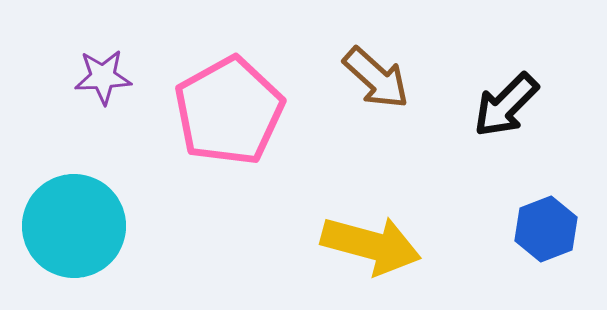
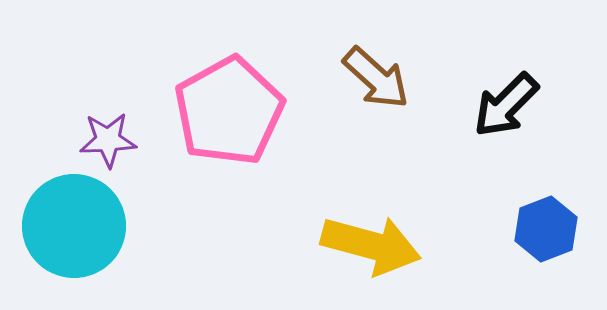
purple star: moved 5 px right, 63 px down
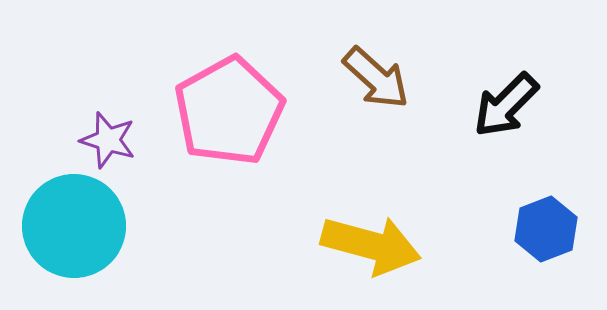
purple star: rotated 20 degrees clockwise
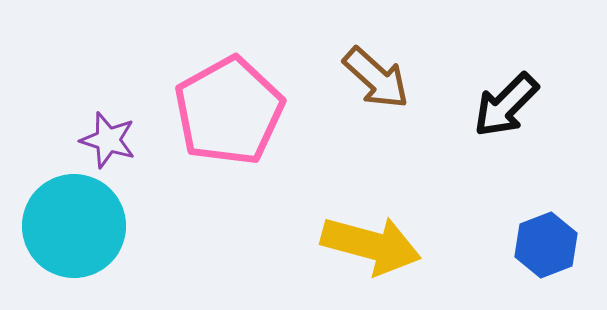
blue hexagon: moved 16 px down
